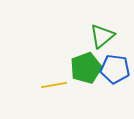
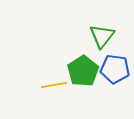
green triangle: rotated 12 degrees counterclockwise
green pentagon: moved 3 px left, 3 px down; rotated 12 degrees counterclockwise
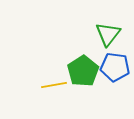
green triangle: moved 6 px right, 2 px up
blue pentagon: moved 2 px up
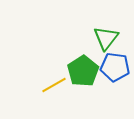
green triangle: moved 2 px left, 4 px down
yellow line: rotated 20 degrees counterclockwise
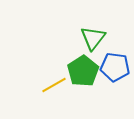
green triangle: moved 13 px left
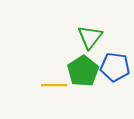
green triangle: moved 3 px left, 1 px up
yellow line: rotated 30 degrees clockwise
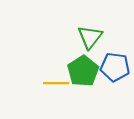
yellow line: moved 2 px right, 2 px up
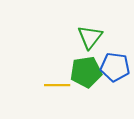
green pentagon: moved 3 px right, 1 px down; rotated 24 degrees clockwise
yellow line: moved 1 px right, 2 px down
